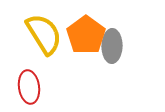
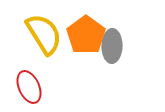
red ellipse: rotated 16 degrees counterclockwise
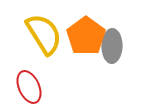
orange pentagon: moved 1 px down
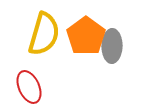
yellow semicircle: rotated 48 degrees clockwise
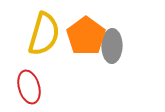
red ellipse: rotated 8 degrees clockwise
